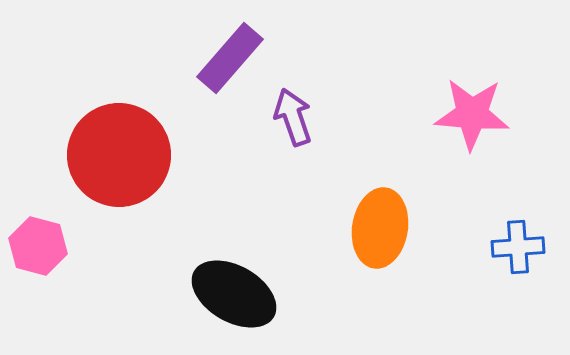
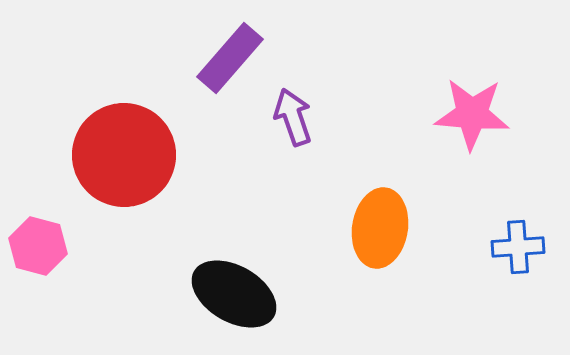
red circle: moved 5 px right
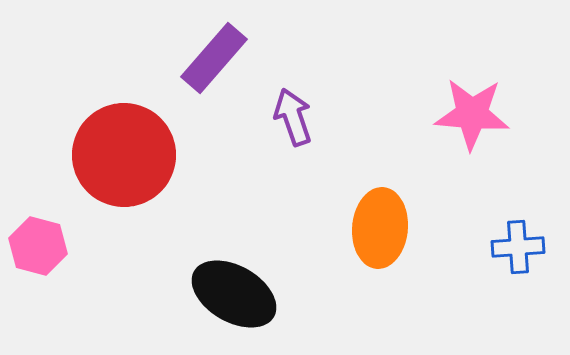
purple rectangle: moved 16 px left
orange ellipse: rotated 4 degrees counterclockwise
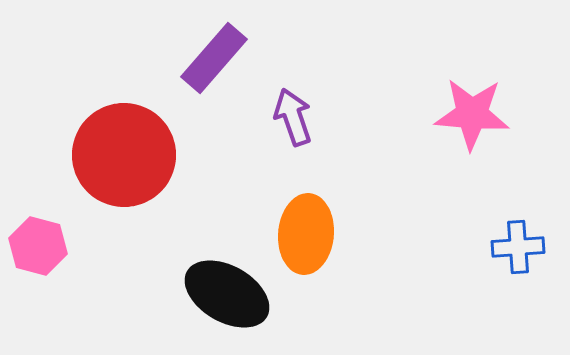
orange ellipse: moved 74 px left, 6 px down
black ellipse: moved 7 px left
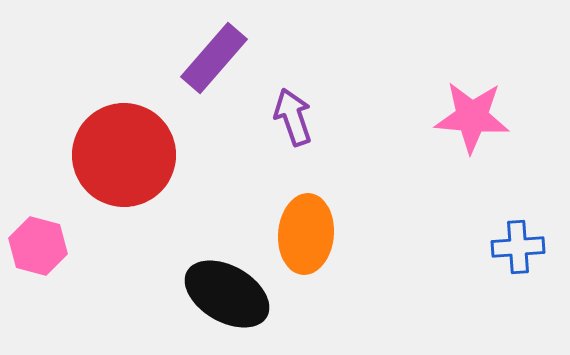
pink star: moved 3 px down
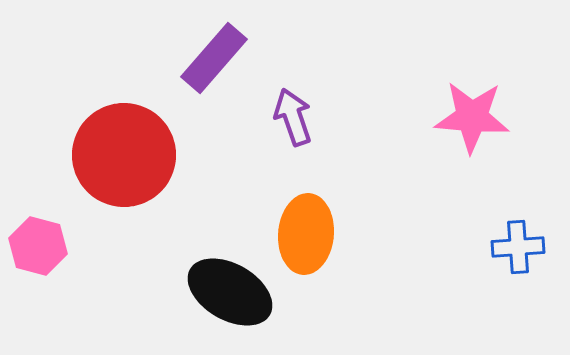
black ellipse: moved 3 px right, 2 px up
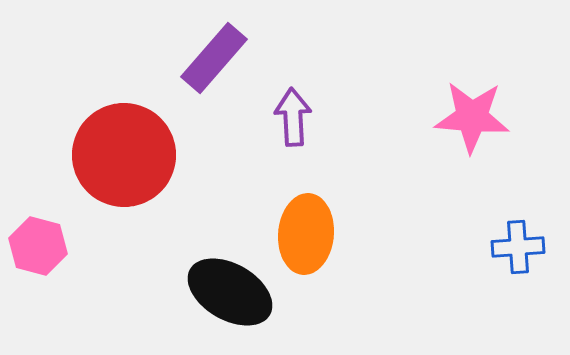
purple arrow: rotated 16 degrees clockwise
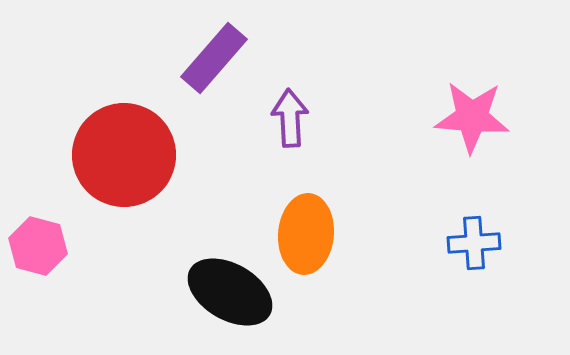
purple arrow: moved 3 px left, 1 px down
blue cross: moved 44 px left, 4 px up
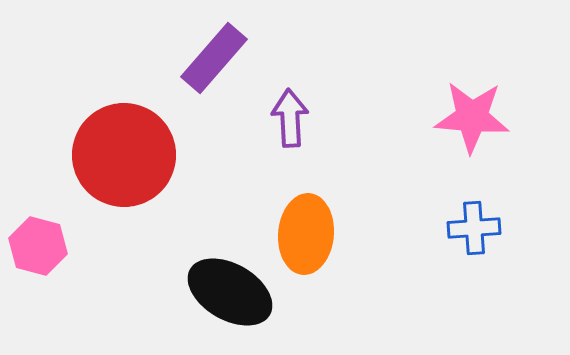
blue cross: moved 15 px up
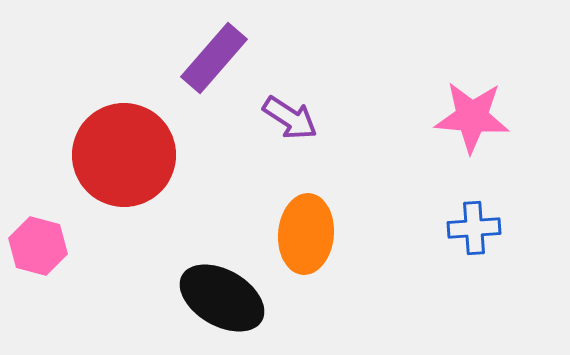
purple arrow: rotated 126 degrees clockwise
black ellipse: moved 8 px left, 6 px down
